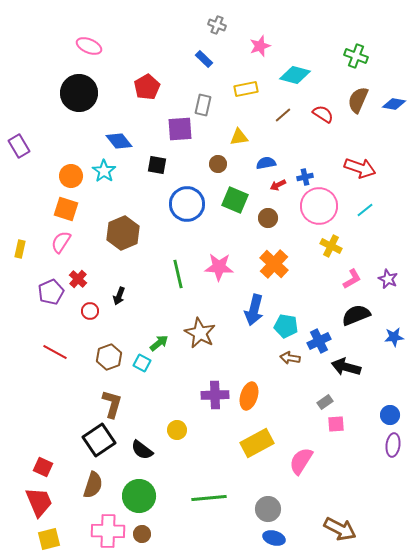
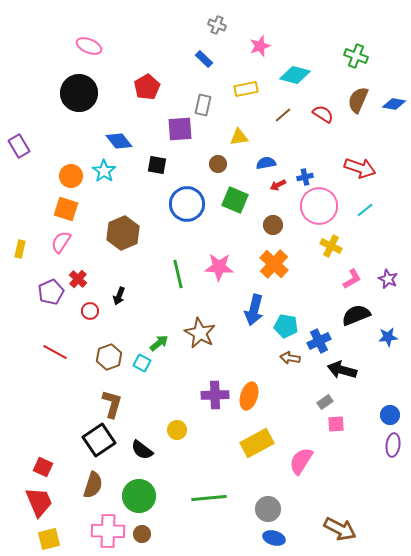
brown circle at (268, 218): moved 5 px right, 7 px down
blue star at (394, 337): moved 6 px left
black arrow at (346, 367): moved 4 px left, 3 px down
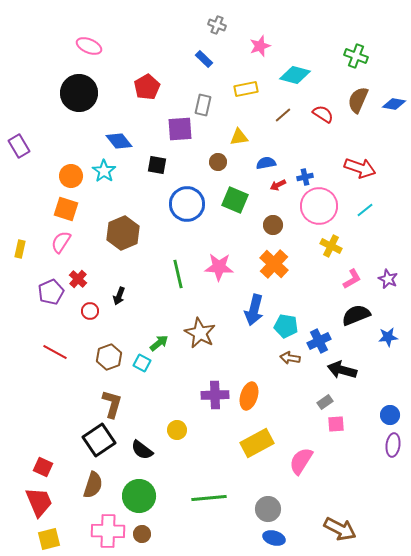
brown circle at (218, 164): moved 2 px up
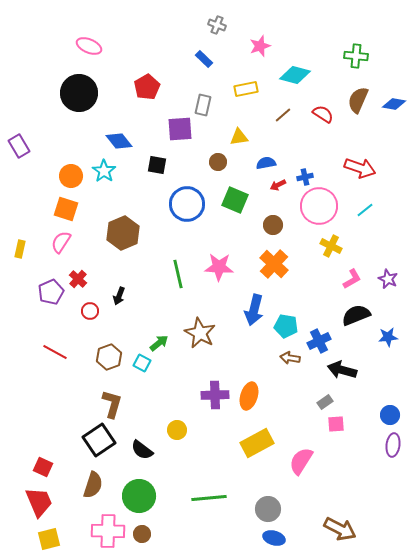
green cross at (356, 56): rotated 15 degrees counterclockwise
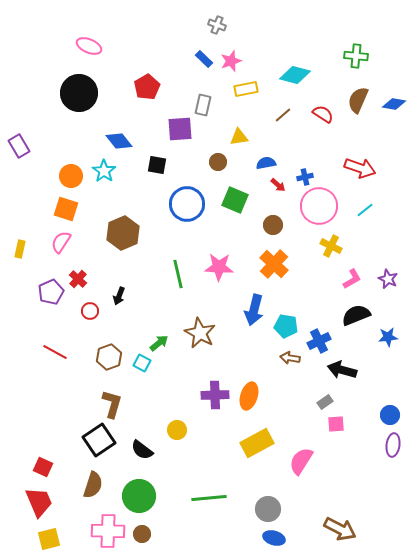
pink star at (260, 46): moved 29 px left, 15 px down
red arrow at (278, 185): rotated 112 degrees counterclockwise
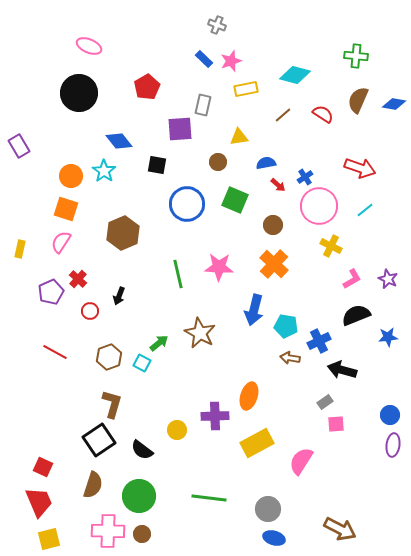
blue cross at (305, 177): rotated 21 degrees counterclockwise
purple cross at (215, 395): moved 21 px down
green line at (209, 498): rotated 12 degrees clockwise
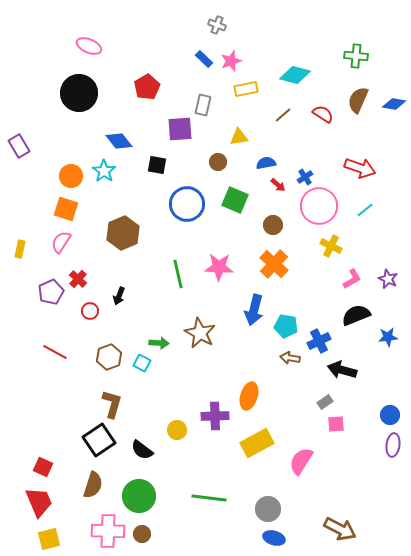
green arrow at (159, 343): rotated 42 degrees clockwise
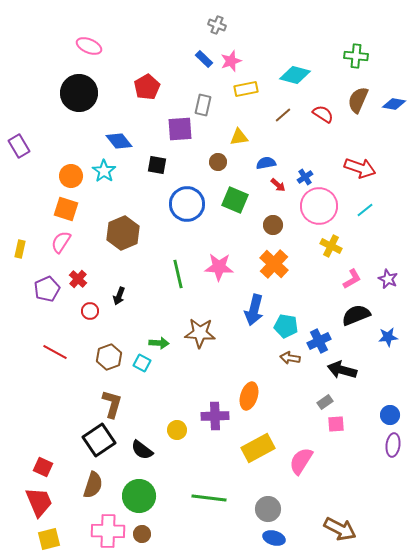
purple pentagon at (51, 292): moved 4 px left, 3 px up
brown star at (200, 333): rotated 24 degrees counterclockwise
yellow rectangle at (257, 443): moved 1 px right, 5 px down
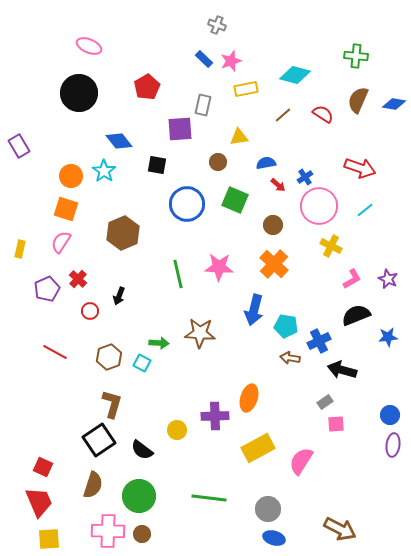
orange ellipse at (249, 396): moved 2 px down
yellow square at (49, 539): rotated 10 degrees clockwise
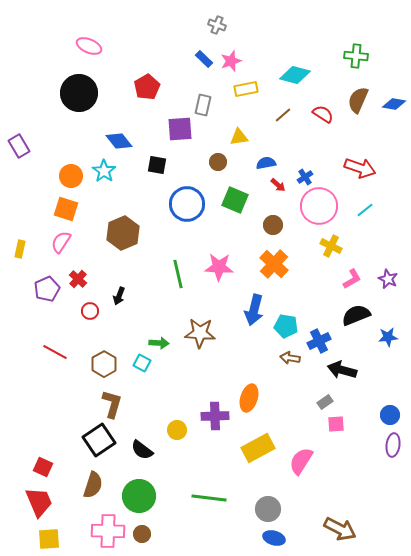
brown hexagon at (109, 357): moved 5 px left, 7 px down; rotated 10 degrees counterclockwise
